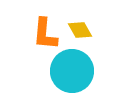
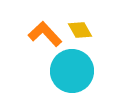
orange L-shape: rotated 132 degrees clockwise
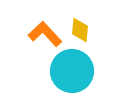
yellow diamond: rotated 35 degrees clockwise
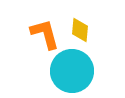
orange L-shape: rotated 28 degrees clockwise
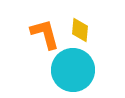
cyan circle: moved 1 px right, 1 px up
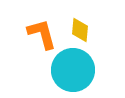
orange L-shape: moved 3 px left
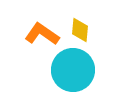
orange L-shape: rotated 40 degrees counterclockwise
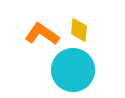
yellow diamond: moved 1 px left
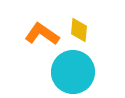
cyan circle: moved 2 px down
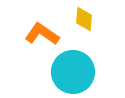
yellow diamond: moved 5 px right, 11 px up
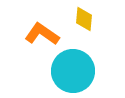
cyan circle: moved 1 px up
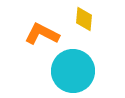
orange L-shape: rotated 8 degrees counterclockwise
